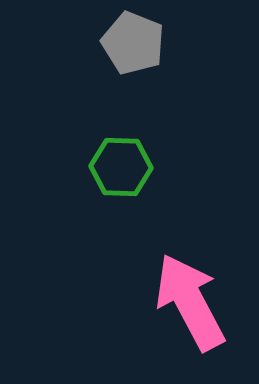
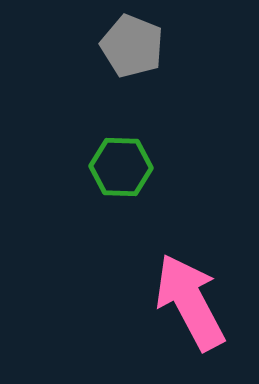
gray pentagon: moved 1 px left, 3 px down
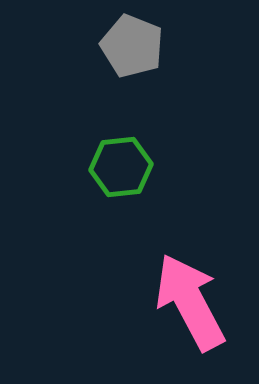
green hexagon: rotated 8 degrees counterclockwise
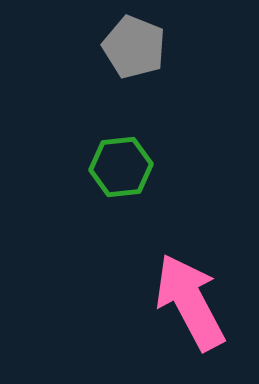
gray pentagon: moved 2 px right, 1 px down
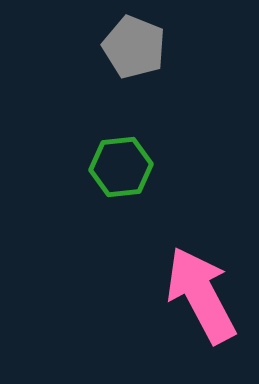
pink arrow: moved 11 px right, 7 px up
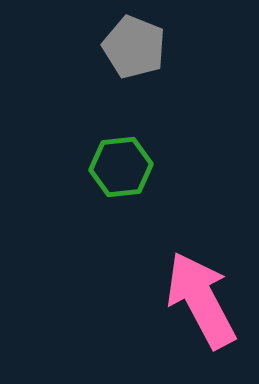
pink arrow: moved 5 px down
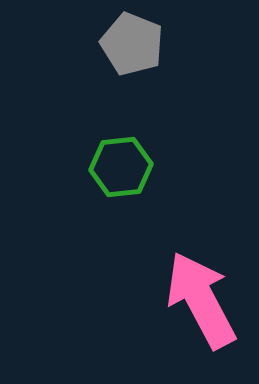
gray pentagon: moved 2 px left, 3 px up
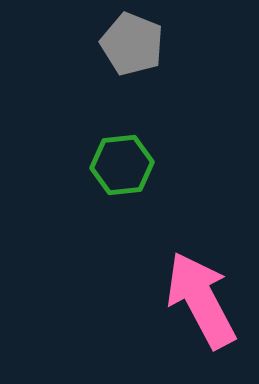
green hexagon: moved 1 px right, 2 px up
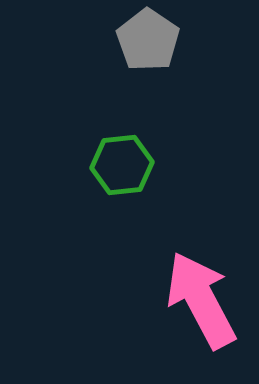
gray pentagon: moved 16 px right, 4 px up; rotated 12 degrees clockwise
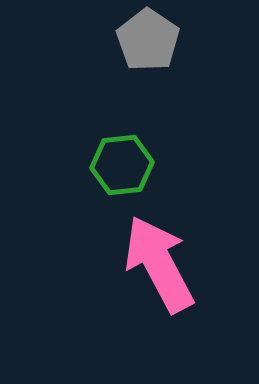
pink arrow: moved 42 px left, 36 px up
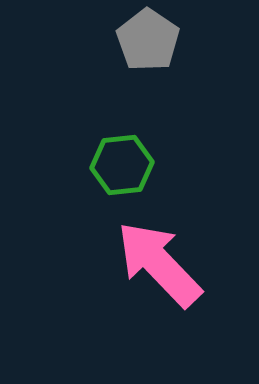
pink arrow: rotated 16 degrees counterclockwise
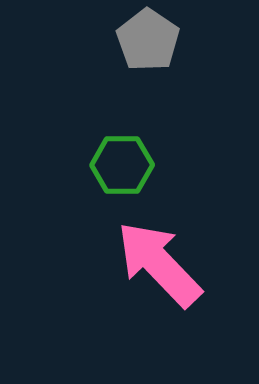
green hexagon: rotated 6 degrees clockwise
